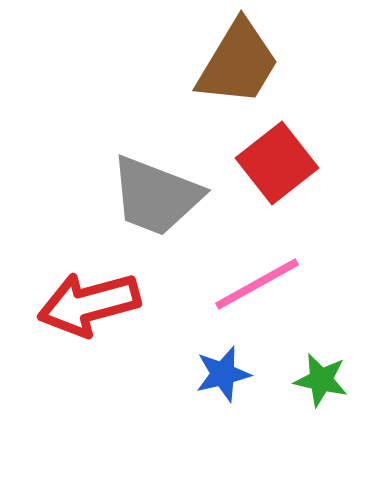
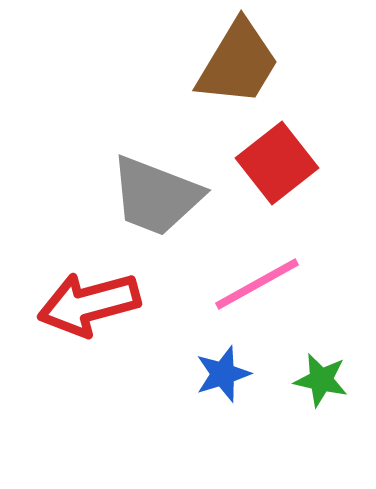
blue star: rotated 4 degrees counterclockwise
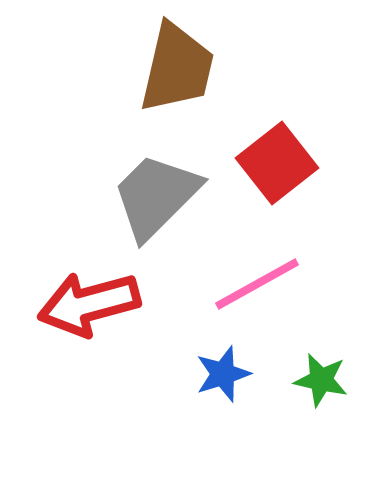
brown trapezoid: moved 61 px left, 5 px down; rotated 18 degrees counterclockwise
gray trapezoid: rotated 114 degrees clockwise
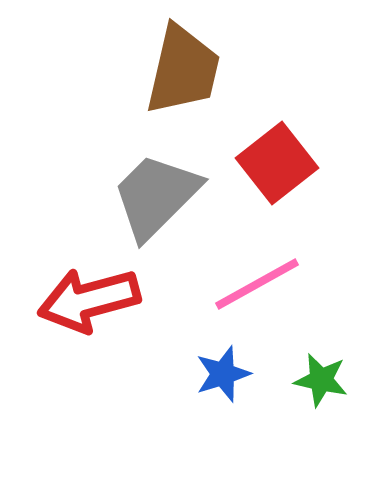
brown trapezoid: moved 6 px right, 2 px down
red arrow: moved 4 px up
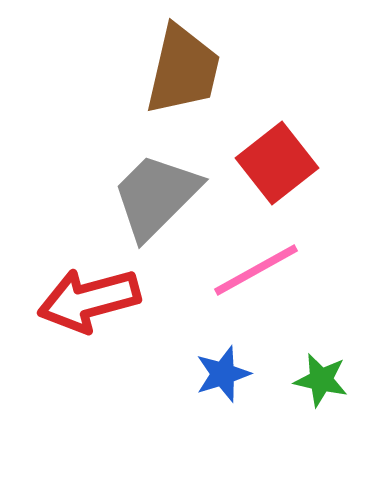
pink line: moved 1 px left, 14 px up
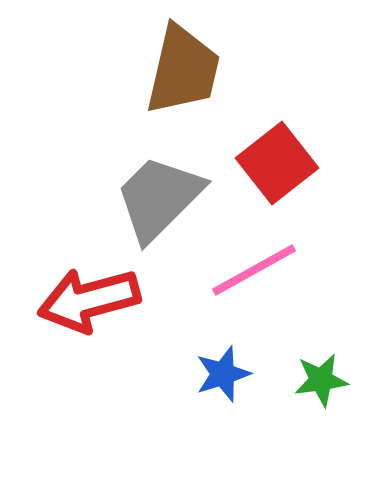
gray trapezoid: moved 3 px right, 2 px down
pink line: moved 2 px left
green star: rotated 20 degrees counterclockwise
